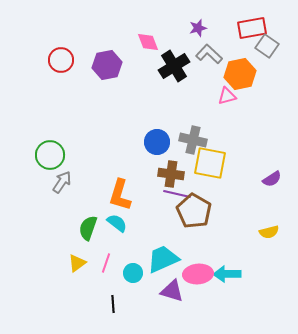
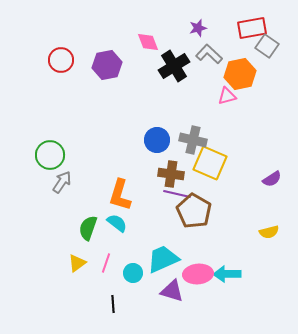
blue circle: moved 2 px up
yellow square: rotated 12 degrees clockwise
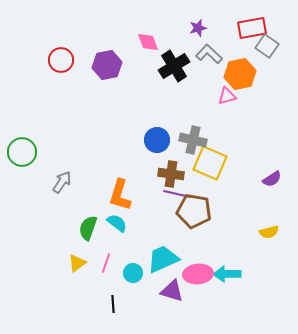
green circle: moved 28 px left, 3 px up
brown pentagon: rotated 20 degrees counterclockwise
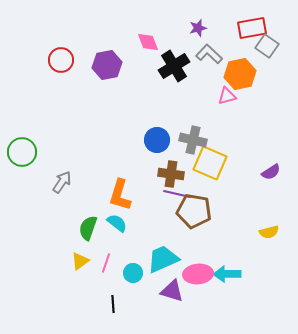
purple semicircle: moved 1 px left, 7 px up
yellow triangle: moved 3 px right, 2 px up
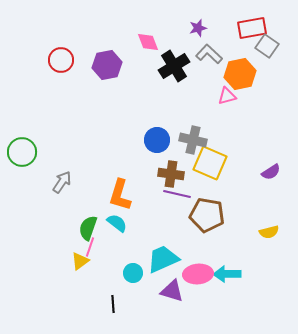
brown pentagon: moved 13 px right, 4 px down
pink line: moved 16 px left, 16 px up
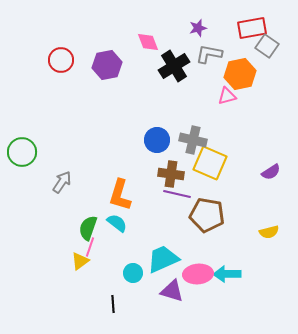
gray L-shape: rotated 32 degrees counterclockwise
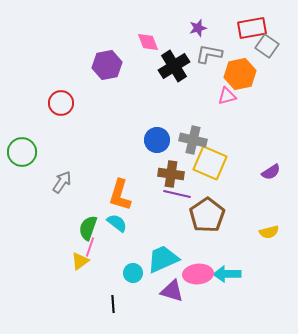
red circle: moved 43 px down
brown pentagon: rotated 28 degrees clockwise
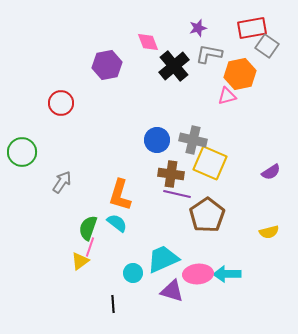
black cross: rotated 8 degrees counterclockwise
